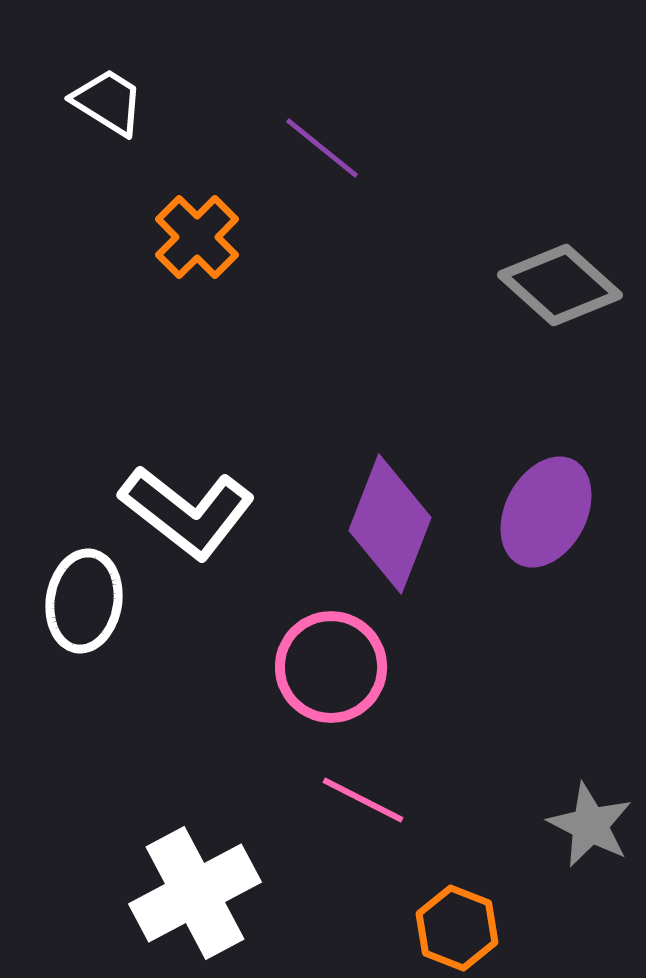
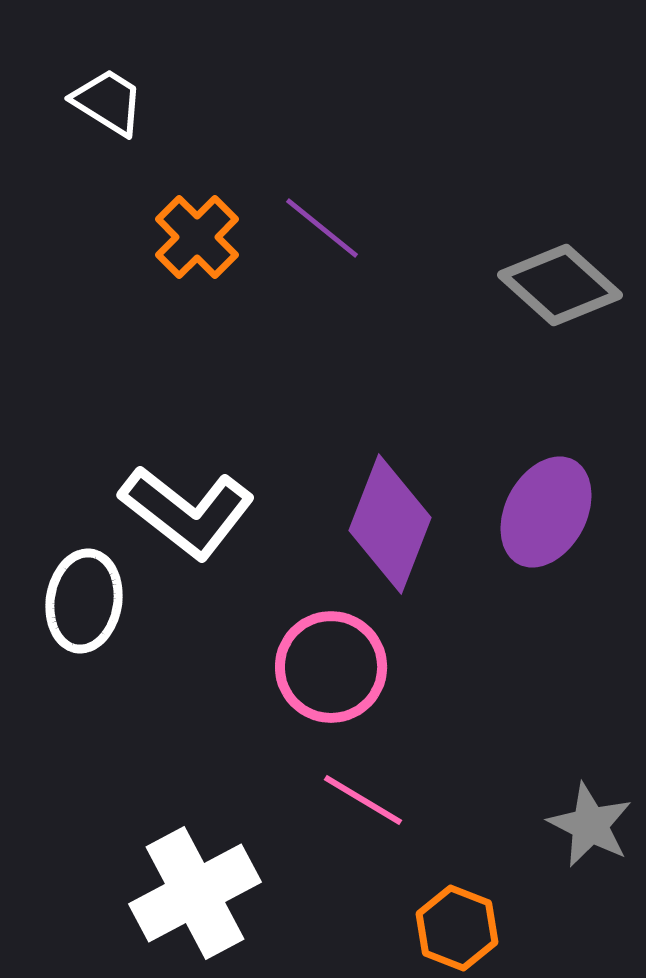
purple line: moved 80 px down
pink line: rotated 4 degrees clockwise
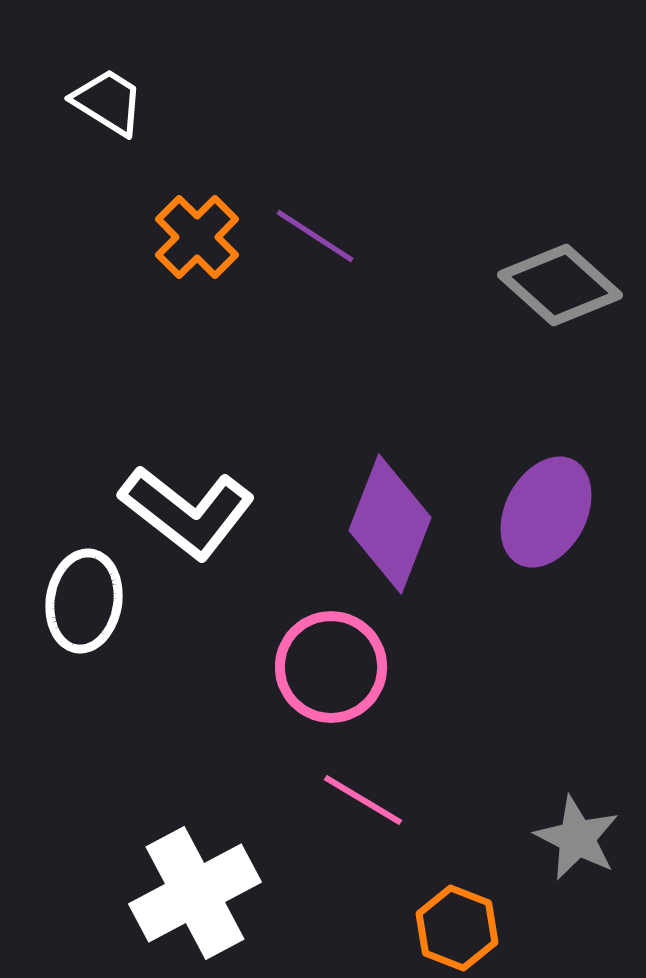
purple line: moved 7 px left, 8 px down; rotated 6 degrees counterclockwise
gray star: moved 13 px left, 13 px down
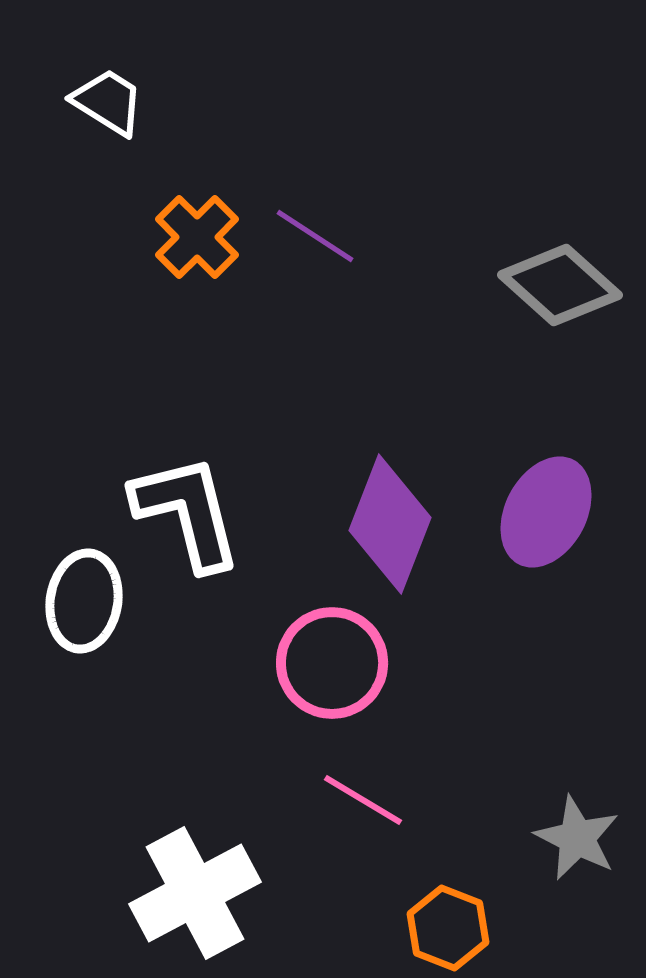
white L-shape: rotated 142 degrees counterclockwise
pink circle: moved 1 px right, 4 px up
orange hexagon: moved 9 px left
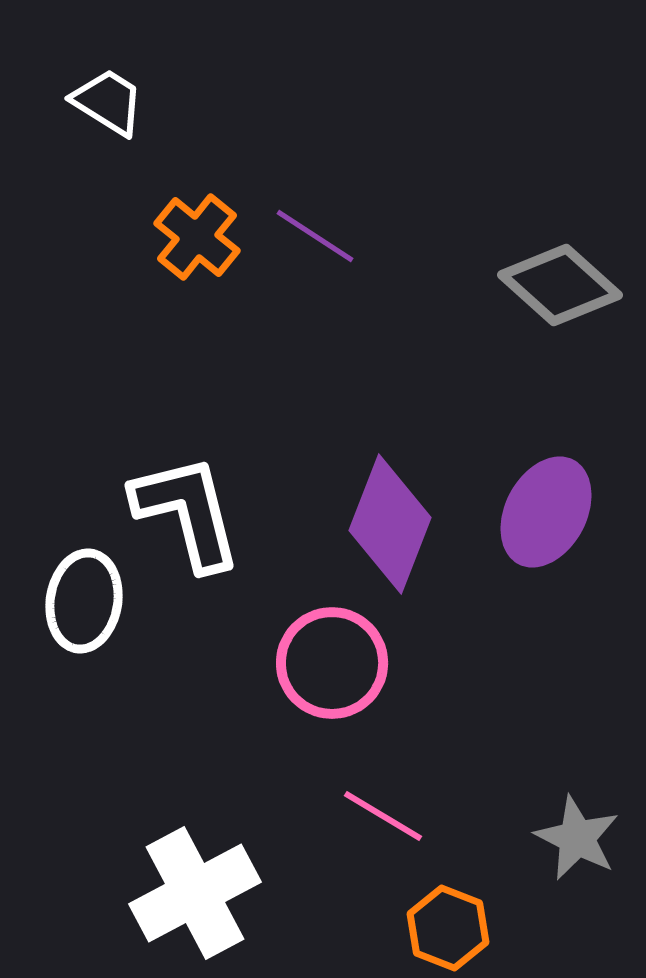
orange cross: rotated 6 degrees counterclockwise
pink line: moved 20 px right, 16 px down
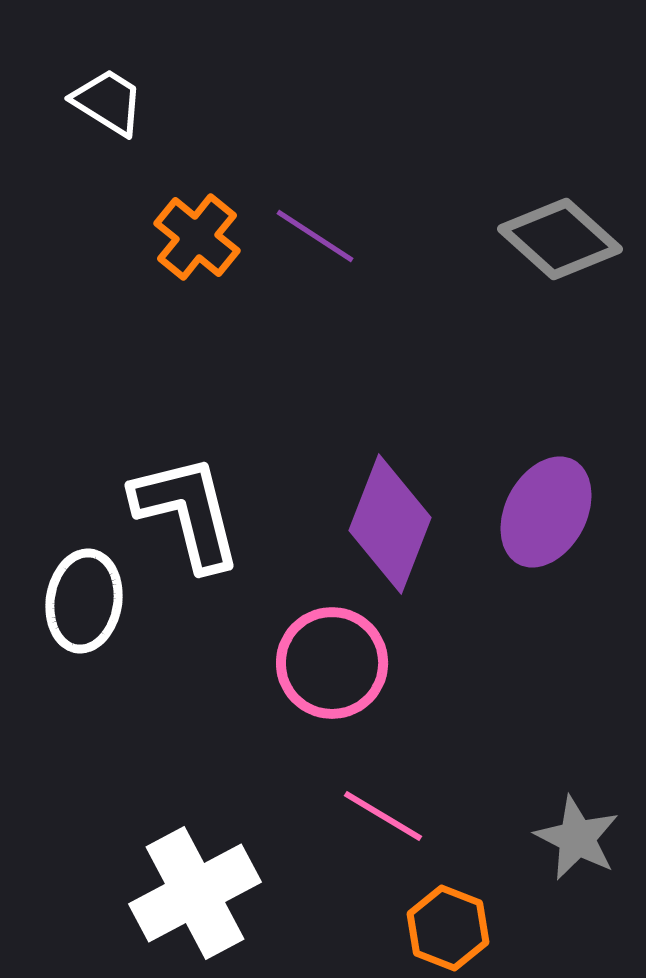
gray diamond: moved 46 px up
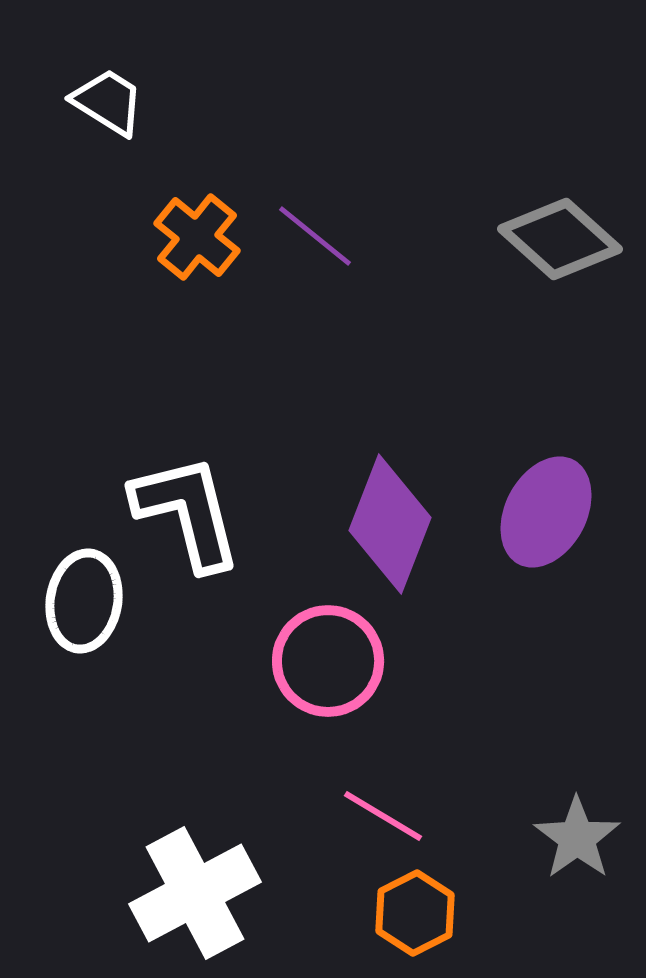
purple line: rotated 6 degrees clockwise
pink circle: moved 4 px left, 2 px up
gray star: rotated 10 degrees clockwise
orange hexagon: moved 33 px left, 15 px up; rotated 12 degrees clockwise
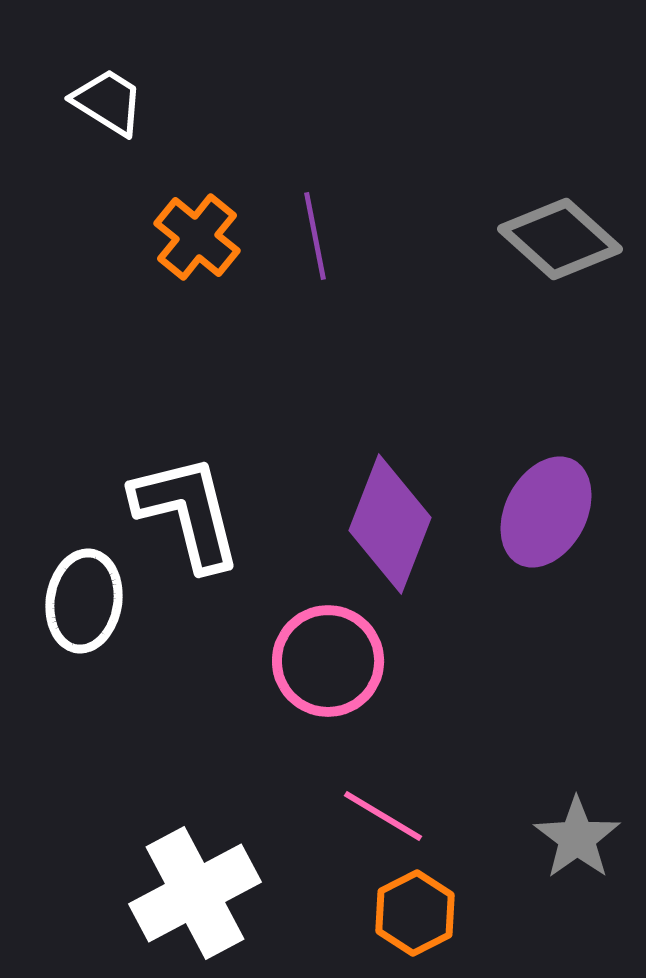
purple line: rotated 40 degrees clockwise
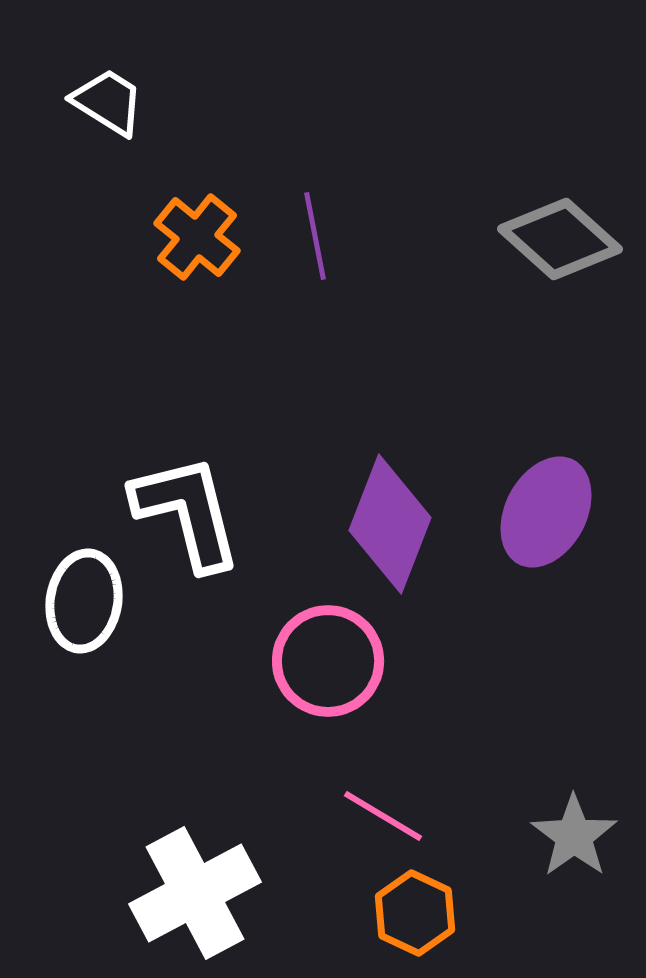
gray star: moved 3 px left, 2 px up
orange hexagon: rotated 8 degrees counterclockwise
